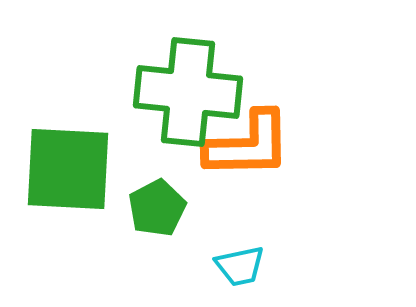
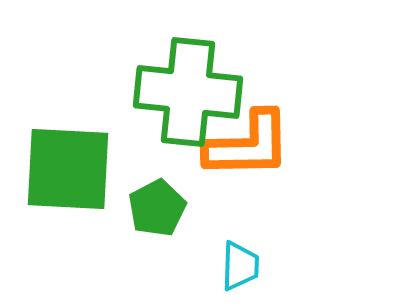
cyan trapezoid: rotated 76 degrees counterclockwise
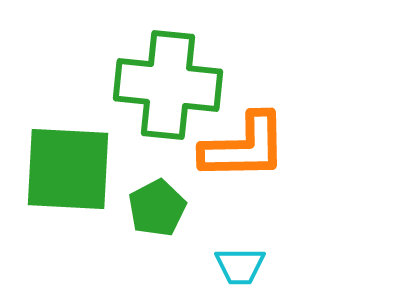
green cross: moved 20 px left, 7 px up
orange L-shape: moved 4 px left, 2 px down
cyan trapezoid: rotated 88 degrees clockwise
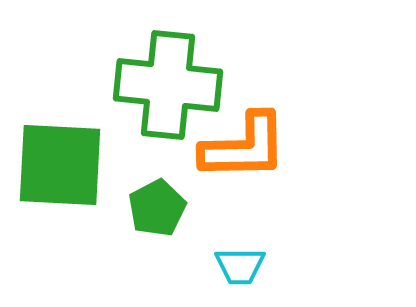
green square: moved 8 px left, 4 px up
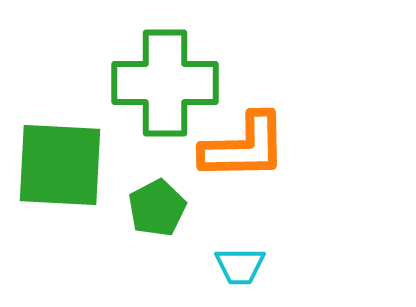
green cross: moved 3 px left, 2 px up; rotated 6 degrees counterclockwise
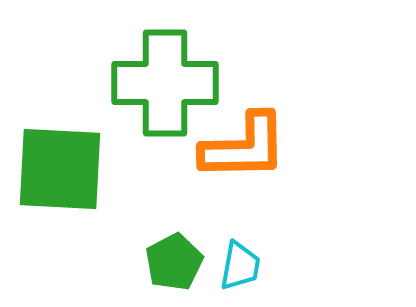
green square: moved 4 px down
green pentagon: moved 17 px right, 54 px down
cyan trapezoid: rotated 80 degrees counterclockwise
